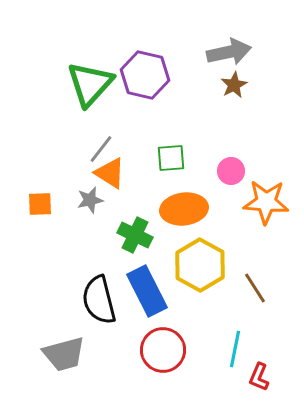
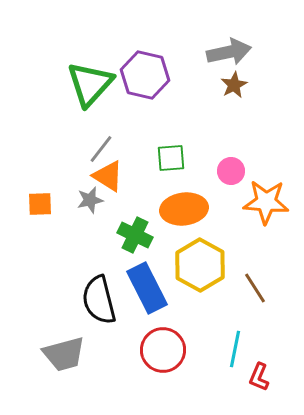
orange triangle: moved 2 px left, 3 px down
blue rectangle: moved 3 px up
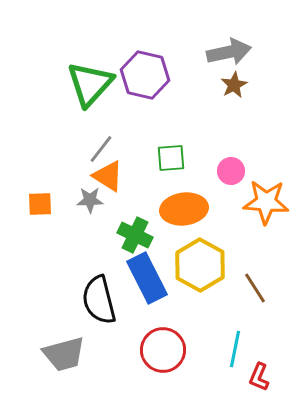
gray star: rotated 12 degrees clockwise
blue rectangle: moved 10 px up
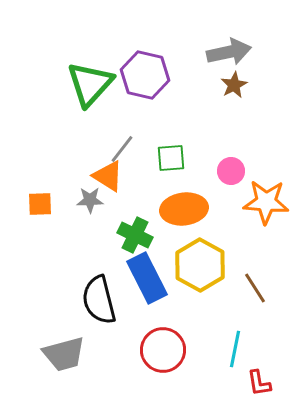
gray line: moved 21 px right
red L-shape: moved 6 px down; rotated 32 degrees counterclockwise
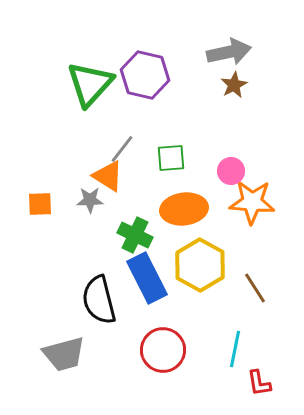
orange star: moved 14 px left
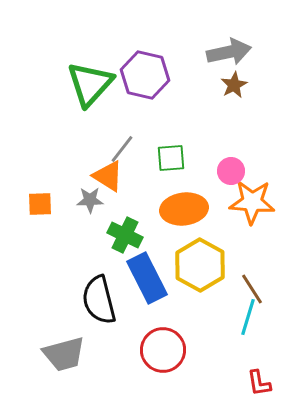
green cross: moved 10 px left
brown line: moved 3 px left, 1 px down
cyan line: moved 13 px right, 32 px up; rotated 6 degrees clockwise
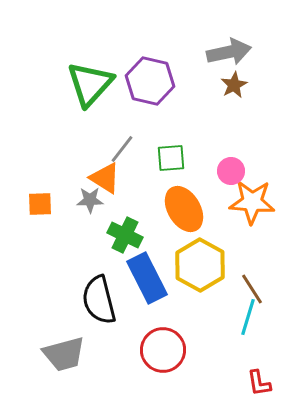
purple hexagon: moved 5 px right, 6 px down
orange triangle: moved 3 px left, 2 px down
orange ellipse: rotated 66 degrees clockwise
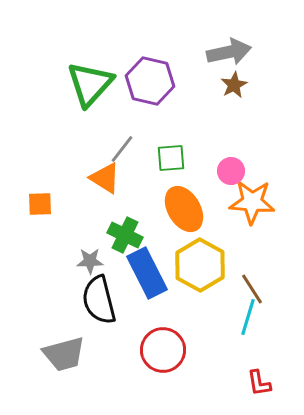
gray star: moved 61 px down
blue rectangle: moved 5 px up
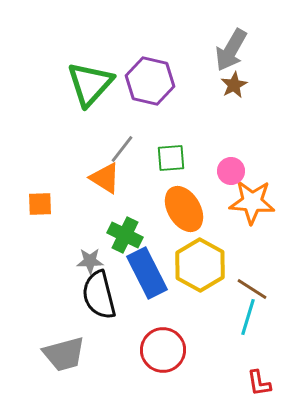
gray arrow: moved 2 px right, 2 px up; rotated 132 degrees clockwise
brown line: rotated 24 degrees counterclockwise
black semicircle: moved 5 px up
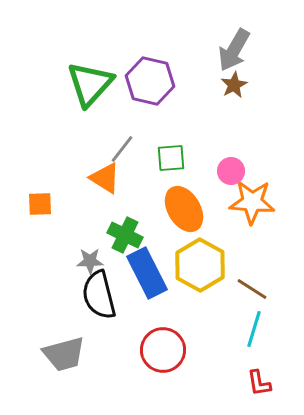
gray arrow: moved 3 px right
cyan line: moved 6 px right, 12 px down
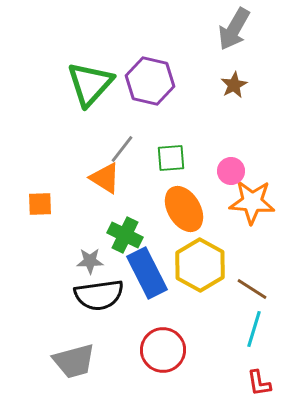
gray arrow: moved 21 px up
black semicircle: rotated 84 degrees counterclockwise
gray trapezoid: moved 10 px right, 7 px down
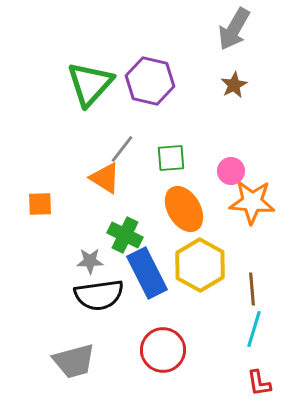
brown line: rotated 52 degrees clockwise
